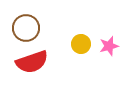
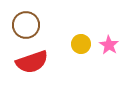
brown circle: moved 3 px up
pink star: moved 1 px up; rotated 24 degrees counterclockwise
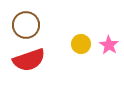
red semicircle: moved 3 px left, 2 px up
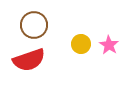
brown circle: moved 8 px right
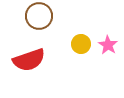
brown circle: moved 5 px right, 9 px up
pink star: moved 1 px left
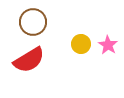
brown circle: moved 6 px left, 6 px down
red semicircle: rotated 12 degrees counterclockwise
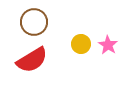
brown circle: moved 1 px right
red semicircle: moved 3 px right
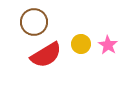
red semicircle: moved 14 px right, 5 px up
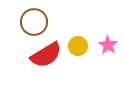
yellow circle: moved 3 px left, 2 px down
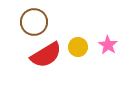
yellow circle: moved 1 px down
